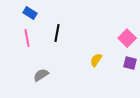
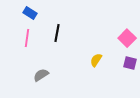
pink line: rotated 18 degrees clockwise
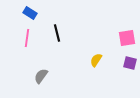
black line: rotated 24 degrees counterclockwise
pink square: rotated 36 degrees clockwise
gray semicircle: moved 1 px down; rotated 21 degrees counterclockwise
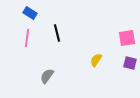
gray semicircle: moved 6 px right
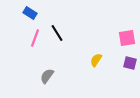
black line: rotated 18 degrees counterclockwise
pink line: moved 8 px right; rotated 12 degrees clockwise
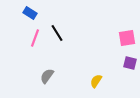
yellow semicircle: moved 21 px down
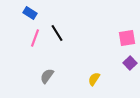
purple square: rotated 32 degrees clockwise
yellow semicircle: moved 2 px left, 2 px up
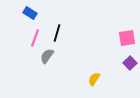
black line: rotated 48 degrees clockwise
gray semicircle: moved 20 px up
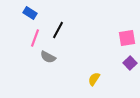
black line: moved 1 px right, 3 px up; rotated 12 degrees clockwise
gray semicircle: moved 1 px right, 1 px down; rotated 98 degrees counterclockwise
